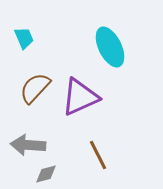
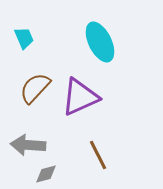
cyan ellipse: moved 10 px left, 5 px up
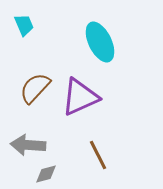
cyan trapezoid: moved 13 px up
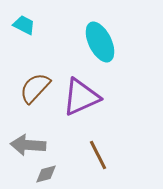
cyan trapezoid: rotated 40 degrees counterclockwise
purple triangle: moved 1 px right
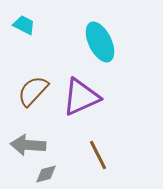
brown semicircle: moved 2 px left, 3 px down
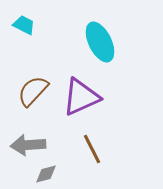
gray arrow: rotated 8 degrees counterclockwise
brown line: moved 6 px left, 6 px up
